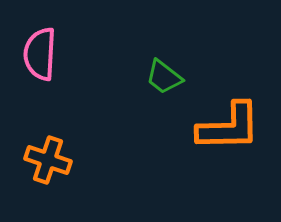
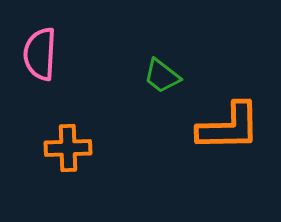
green trapezoid: moved 2 px left, 1 px up
orange cross: moved 20 px right, 12 px up; rotated 21 degrees counterclockwise
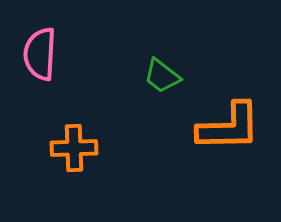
orange cross: moved 6 px right
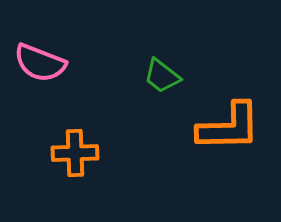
pink semicircle: moved 9 px down; rotated 72 degrees counterclockwise
orange cross: moved 1 px right, 5 px down
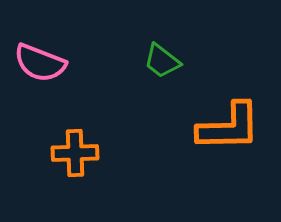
green trapezoid: moved 15 px up
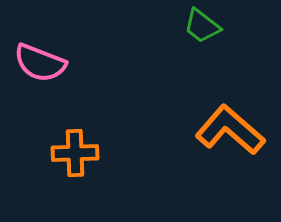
green trapezoid: moved 40 px right, 35 px up
orange L-shape: moved 1 px right, 3 px down; rotated 138 degrees counterclockwise
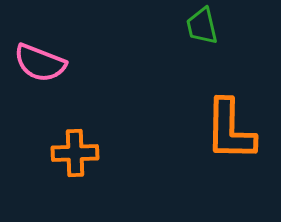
green trapezoid: rotated 39 degrees clockwise
orange L-shape: rotated 130 degrees counterclockwise
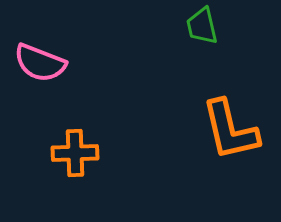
orange L-shape: rotated 14 degrees counterclockwise
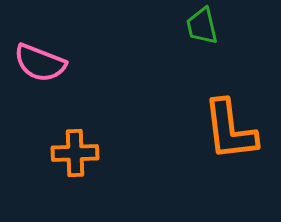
orange L-shape: rotated 6 degrees clockwise
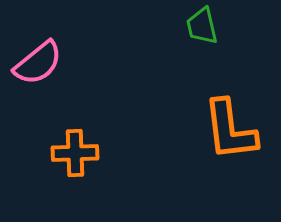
pink semicircle: moved 2 px left; rotated 60 degrees counterclockwise
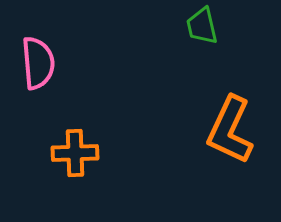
pink semicircle: rotated 56 degrees counterclockwise
orange L-shape: rotated 32 degrees clockwise
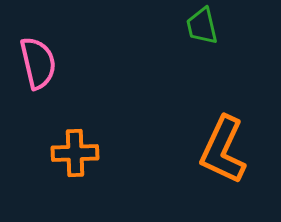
pink semicircle: rotated 8 degrees counterclockwise
orange L-shape: moved 7 px left, 20 px down
